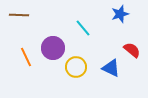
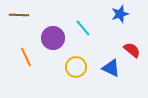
purple circle: moved 10 px up
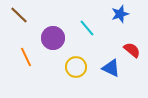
brown line: rotated 42 degrees clockwise
cyan line: moved 4 px right
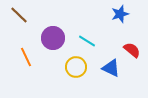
cyan line: moved 13 px down; rotated 18 degrees counterclockwise
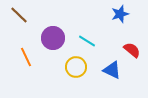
blue triangle: moved 1 px right, 2 px down
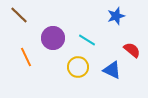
blue star: moved 4 px left, 2 px down
cyan line: moved 1 px up
yellow circle: moved 2 px right
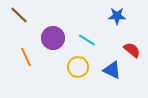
blue star: moved 1 px right; rotated 18 degrees clockwise
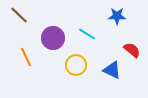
cyan line: moved 6 px up
yellow circle: moved 2 px left, 2 px up
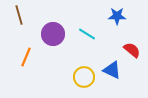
brown line: rotated 30 degrees clockwise
purple circle: moved 4 px up
orange line: rotated 48 degrees clockwise
yellow circle: moved 8 px right, 12 px down
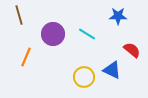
blue star: moved 1 px right
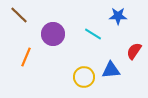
brown line: rotated 30 degrees counterclockwise
cyan line: moved 6 px right
red semicircle: moved 2 px right, 1 px down; rotated 96 degrees counterclockwise
blue triangle: moved 1 px left; rotated 30 degrees counterclockwise
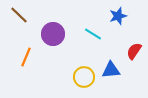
blue star: rotated 18 degrees counterclockwise
